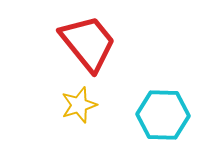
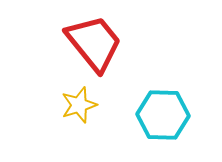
red trapezoid: moved 6 px right
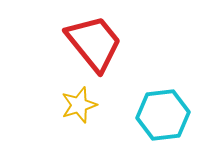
cyan hexagon: rotated 9 degrees counterclockwise
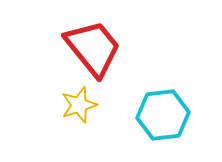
red trapezoid: moved 1 px left, 5 px down
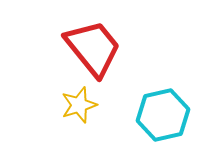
cyan hexagon: rotated 6 degrees counterclockwise
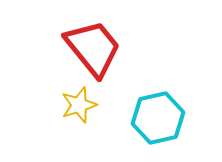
cyan hexagon: moved 5 px left, 3 px down
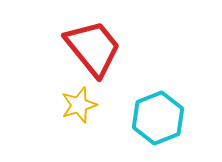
cyan hexagon: rotated 9 degrees counterclockwise
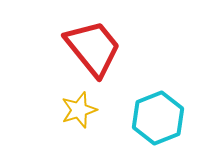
yellow star: moved 5 px down
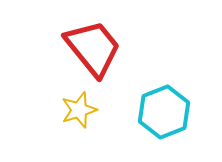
cyan hexagon: moved 6 px right, 6 px up
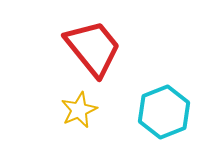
yellow star: rotated 6 degrees counterclockwise
